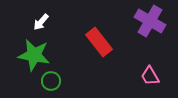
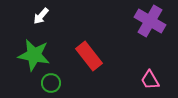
white arrow: moved 6 px up
red rectangle: moved 10 px left, 14 px down
pink trapezoid: moved 4 px down
green circle: moved 2 px down
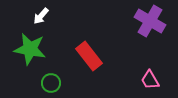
green star: moved 4 px left, 6 px up
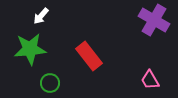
purple cross: moved 4 px right, 1 px up
green star: rotated 16 degrees counterclockwise
green circle: moved 1 px left
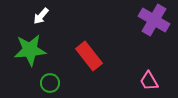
green star: moved 1 px down
pink trapezoid: moved 1 px left, 1 px down
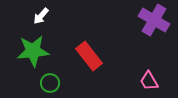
green star: moved 3 px right, 1 px down
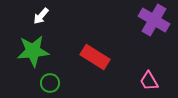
red rectangle: moved 6 px right, 1 px down; rotated 20 degrees counterclockwise
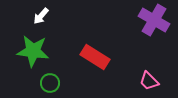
green star: rotated 12 degrees clockwise
pink trapezoid: rotated 15 degrees counterclockwise
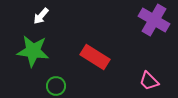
green circle: moved 6 px right, 3 px down
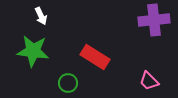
white arrow: rotated 66 degrees counterclockwise
purple cross: rotated 36 degrees counterclockwise
green circle: moved 12 px right, 3 px up
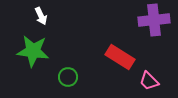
red rectangle: moved 25 px right
green circle: moved 6 px up
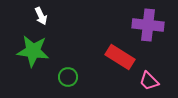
purple cross: moved 6 px left, 5 px down; rotated 12 degrees clockwise
